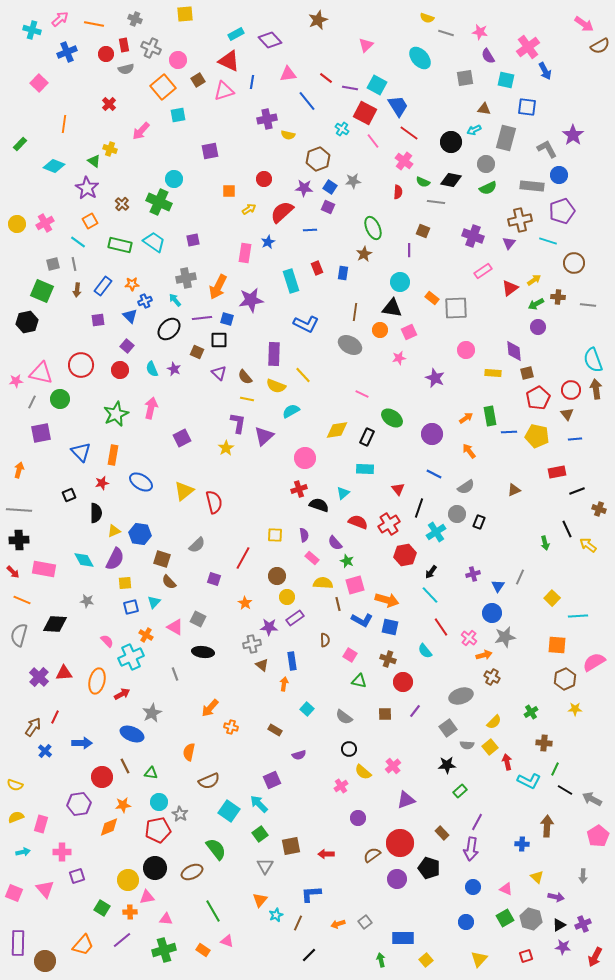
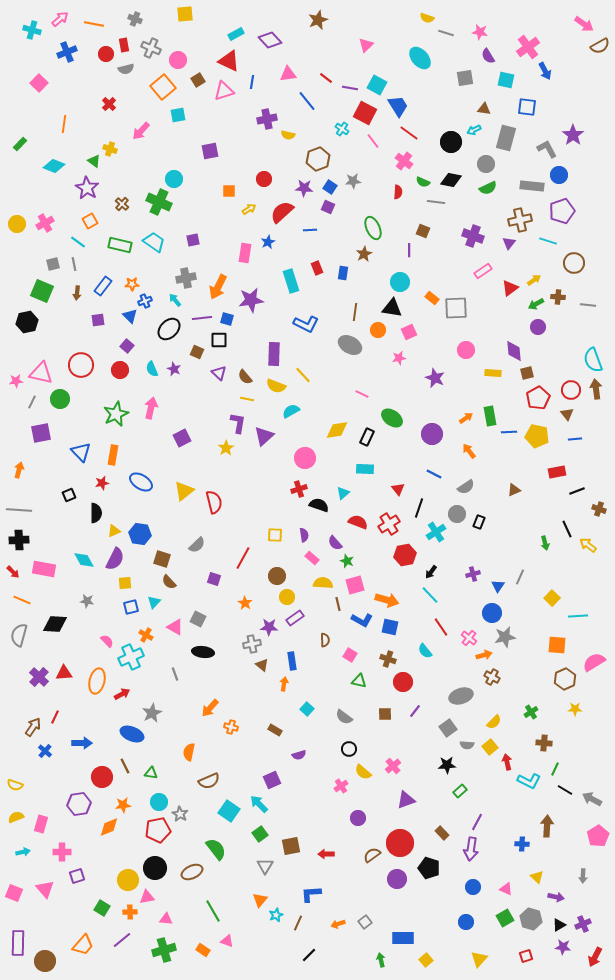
brown arrow at (77, 290): moved 3 px down
orange circle at (380, 330): moved 2 px left
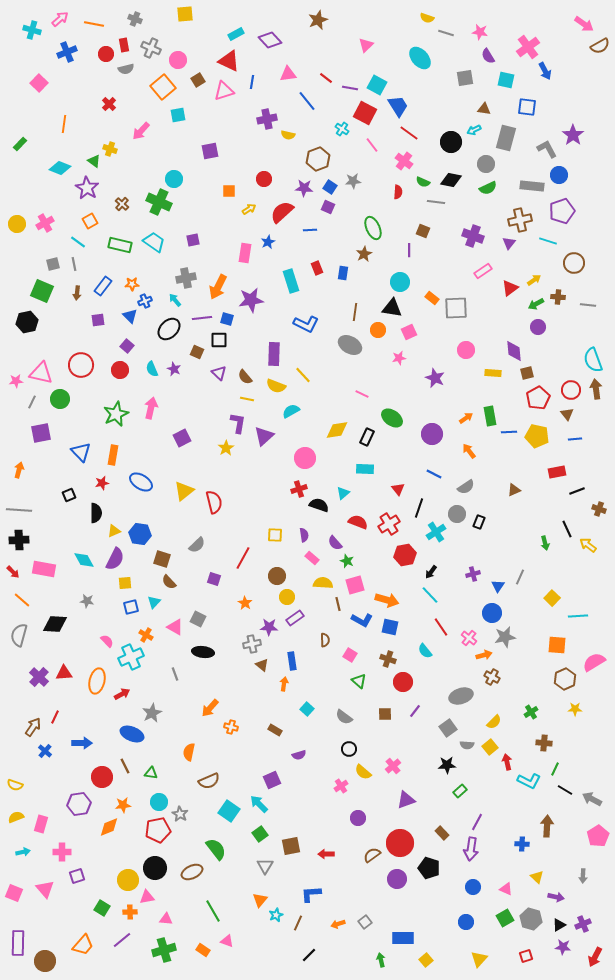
pink line at (373, 141): moved 1 px left, 4 px down
cyan diamond at (54, 166): moved 6 px right, 2 px down
orange line at (22, 600): rotated 18 degrees clockwise
green triangle at (359, 681): rotated 28 degrees clockwise
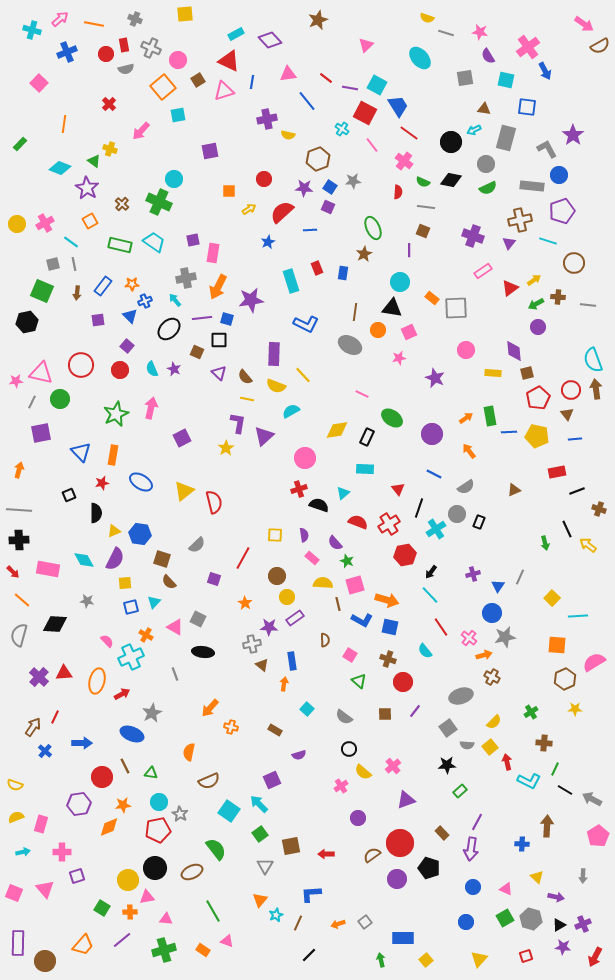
gray line at (436, 202): moved 10 px left, 5 px down
cyan line at (78, 242): moved 7 px left
pink rectangle at (245, 253): moved 32 px left
cyan cross at (436, 532): moved 3 px up
pink rectangle at (44, 569): moved 4 px right
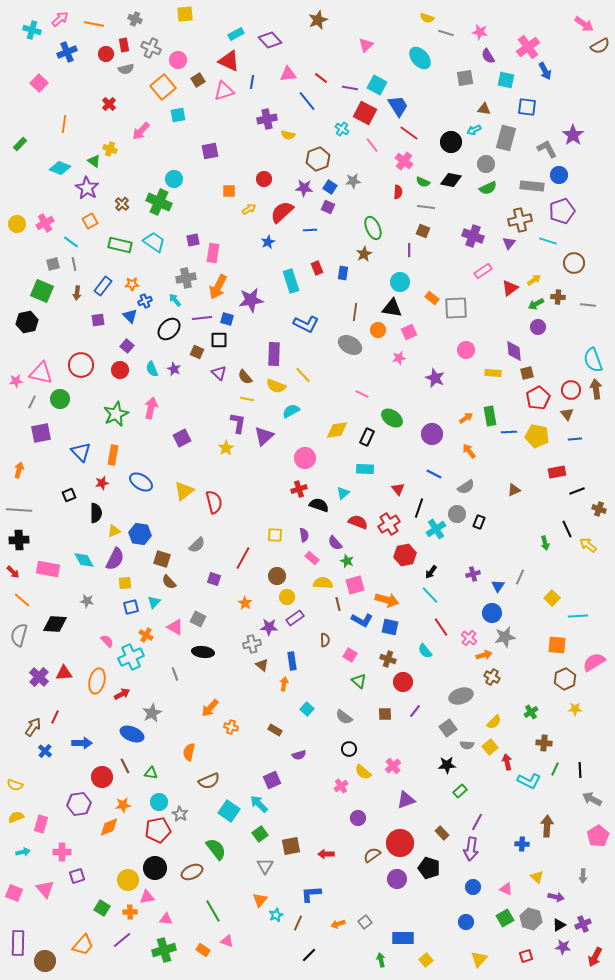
red line at (326, 78): moved 5 px left
black line at (565, 790): moved 15 px right, 20 px up; rotated 56 degrees clockwise
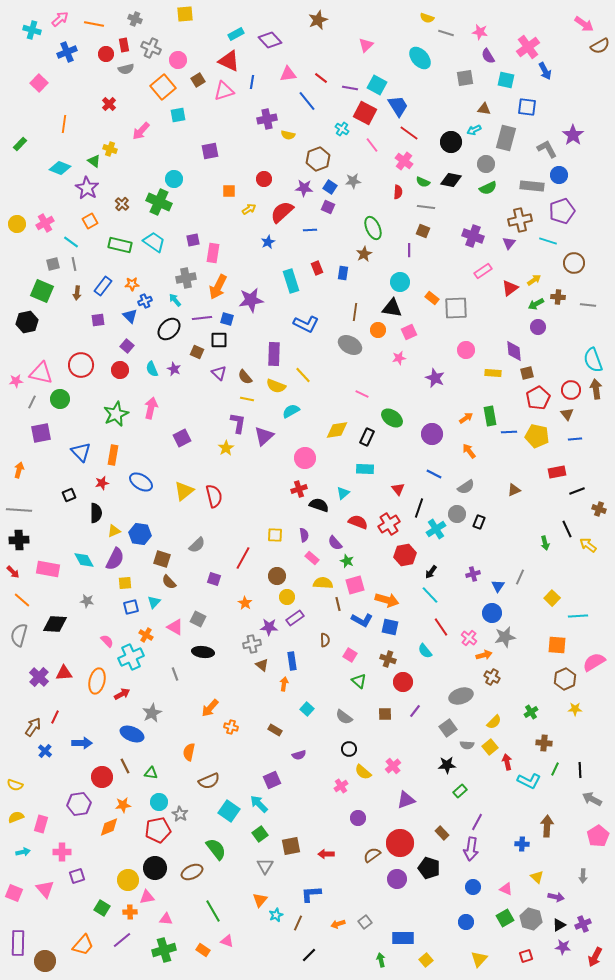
red semicircle at (214, 502): moved 6 px up
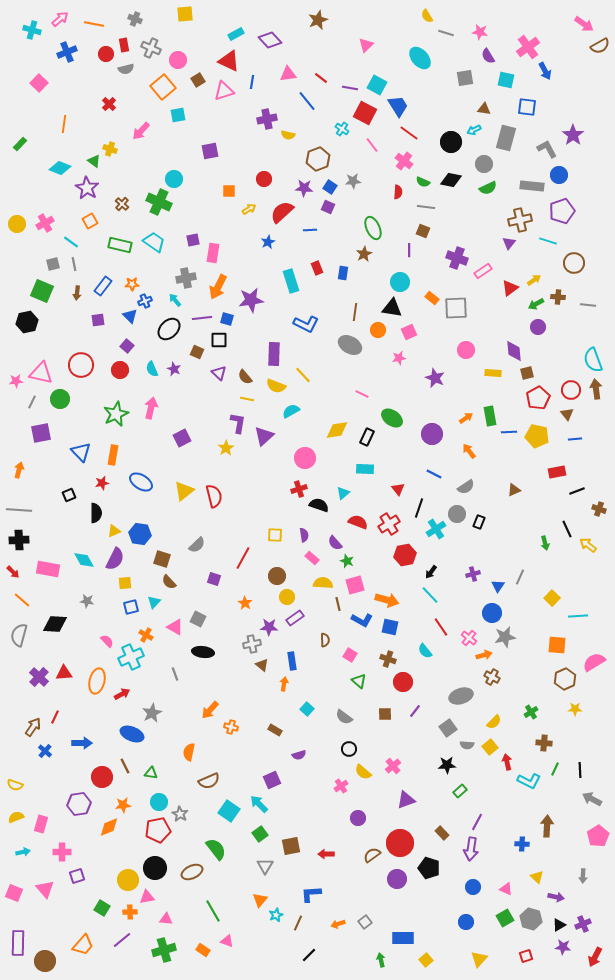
yellow semicircle at (427, 18): moved 2 px up; rotated 40 degrees clockwise
gray circle at (486, 164): moved 2 px left
purple cross at (473, 236): moved 16 px left, 22 px down
orange arrow at (210, 708): moved 2 px down
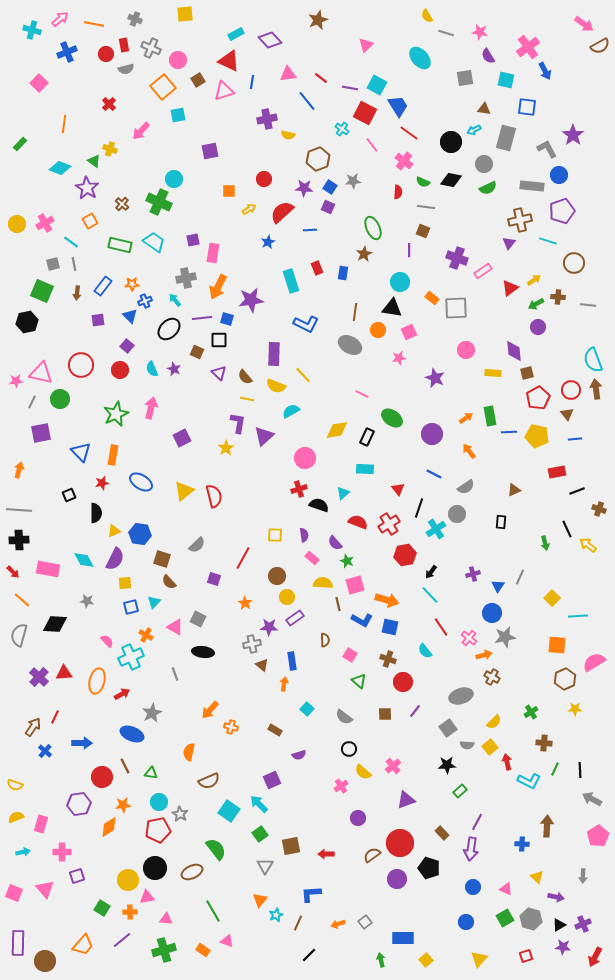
black rectangle at (479, 522): moved 22 px right; rotated 16 degrees counterclockwise
orange diamond at (109, 827): rotated 10 degrees counterclockwise
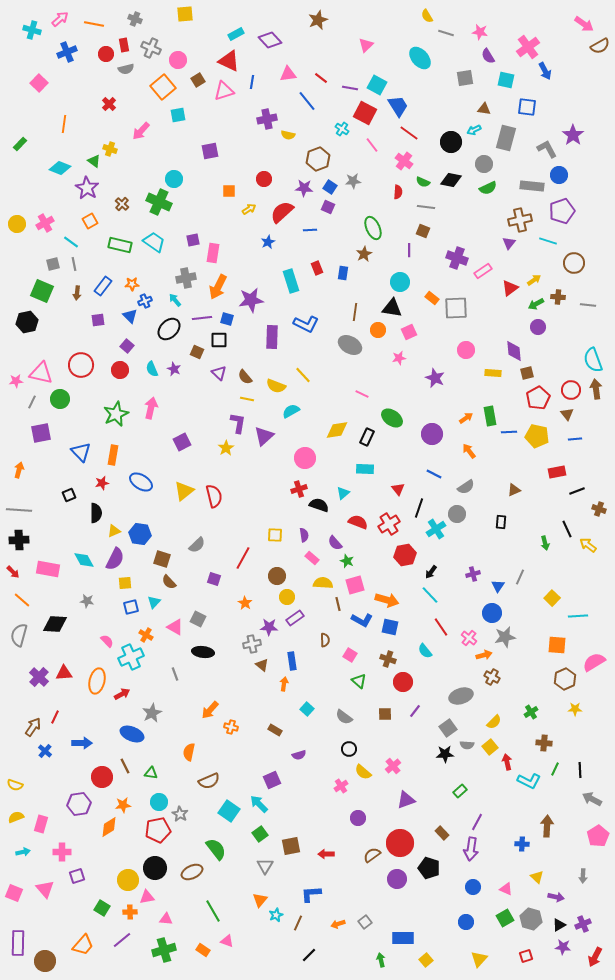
purple rectangle at (274, 354): moved 2 px left, 17 px up
purple square at (182, 438): moved 4 px down
black star at (447, 765): moved 2 px left, 11 px up
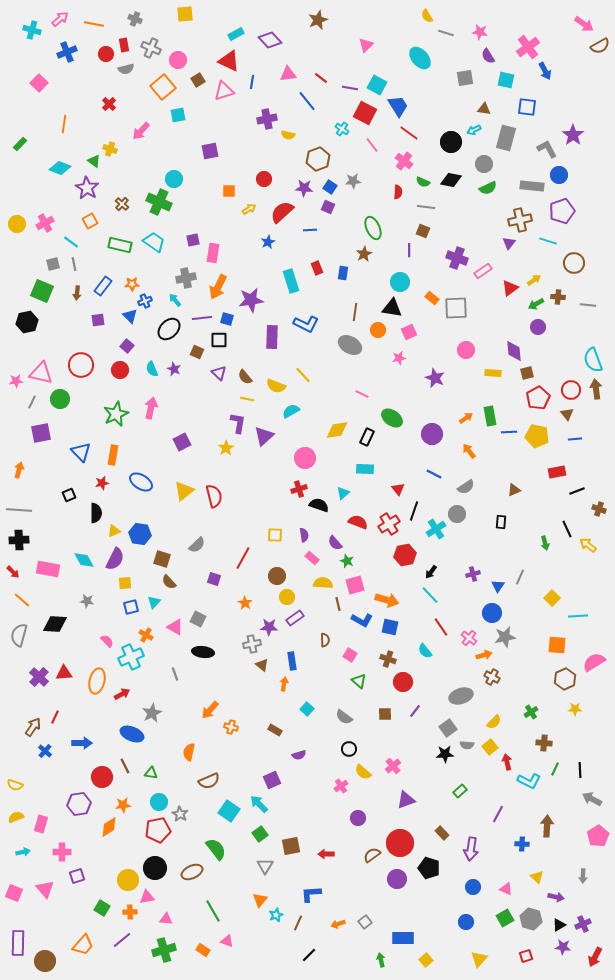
black line at (419, 508): moved 5 px left, 3 px down
purple line at (477, 822): moved 21 px right, 8 px up
